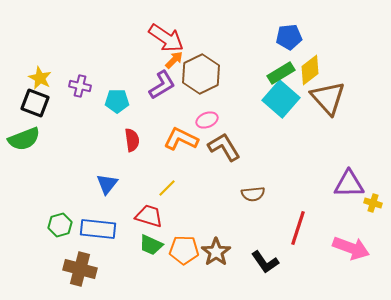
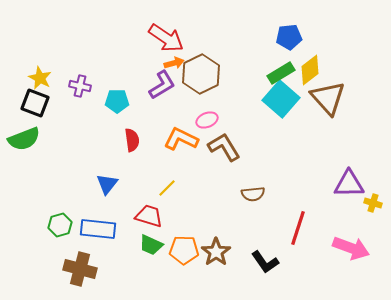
orange arrow: moved 3 px down; rotated 30 degrees clockwise
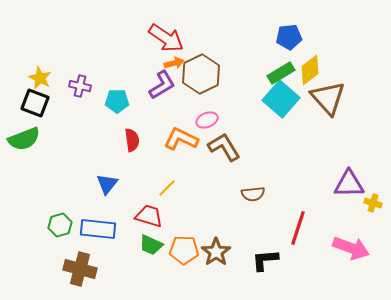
black L-shape: moved 2 px up; rotated 120 degrees clockwise
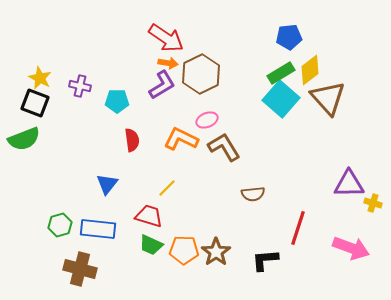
orange arrow: moved 6 px left; rotated 24 degrees clockwise
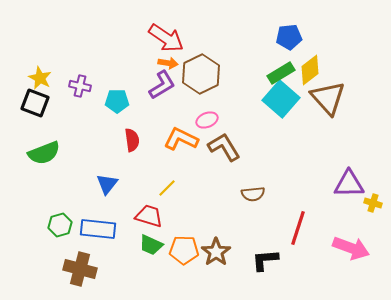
green semicircle: moved 20 px right, 14 px down
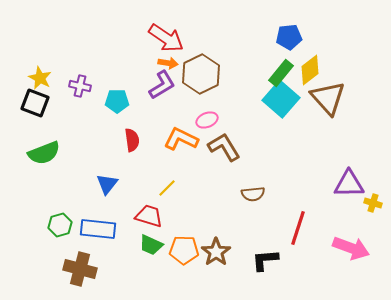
green rectangle: rotated 20 degrees counterclockwise
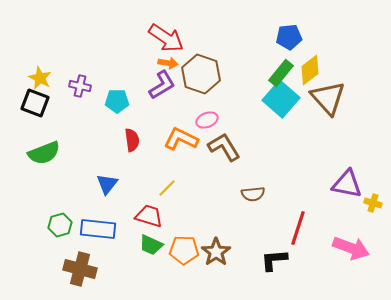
brown hexagon: rotated 15 degrees counterclockwise
purple triangle: moved 2 px left; rotated 12 degrees clockwise
black L-shape: moved 9 px right
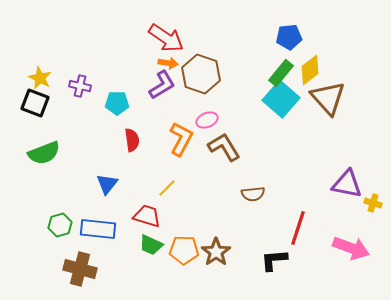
cyan pentagon: moved 2 px down
orange L-shape: rotated 92 degrees clockwise
red trapezoid: moved 2 px left
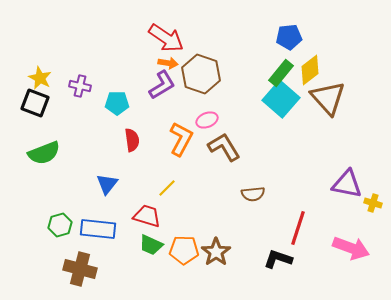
black L-shape: moved 4 px right, 1 px up; rotated 24 degrees clockwise
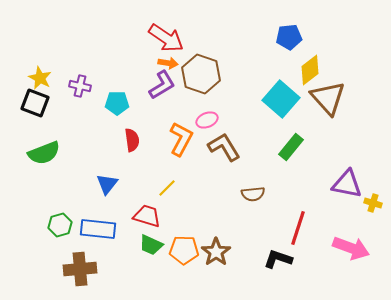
green rectangle: moved 10 px right, 74 px down
brown cross: rotated 20 degrees counterclockwise
